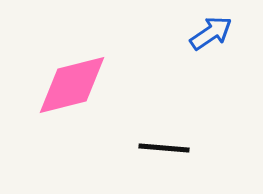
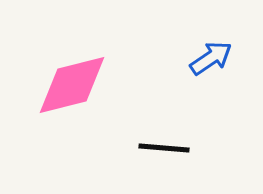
blue arrow: moved 25 px down
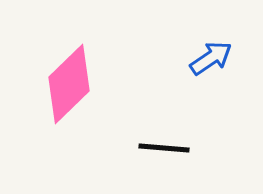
pink diamond: moved 3 px left, 1 px up; rotated 30 degrees counterclockwise
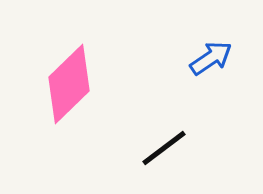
black line: rotated 42 degrees counterclockwise
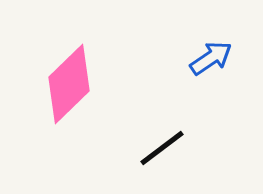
black line: moved 2 px left
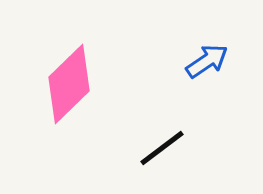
blue arrow: moved 4 px left, 3 px down
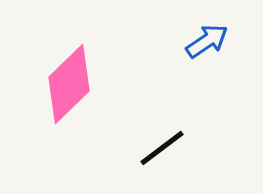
blue arrow: moved 20 px up
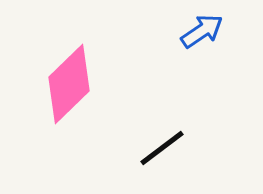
blue arrow: moved 5 px left, 10 px up
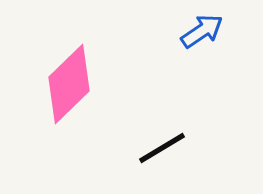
black line: rotated 6 degrees clockwise
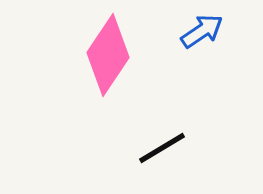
pink diamond: moved 39 px right, 29 px up; rotated 12 degrees counterclockwise
